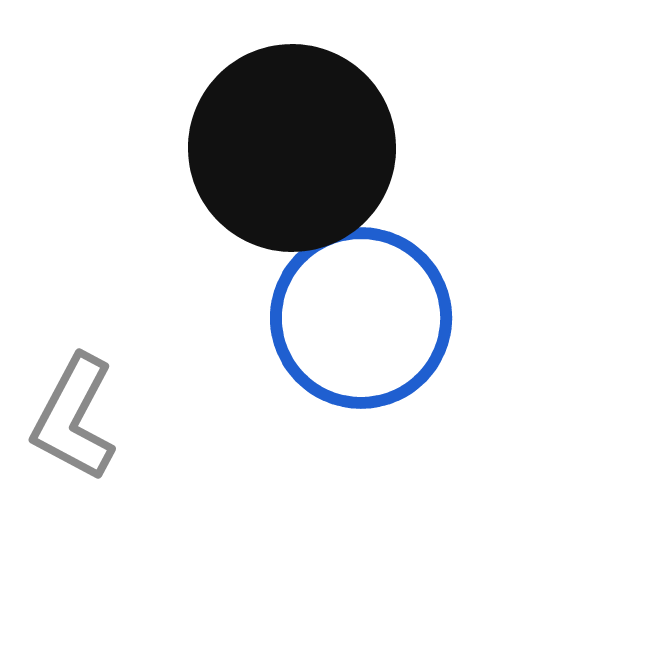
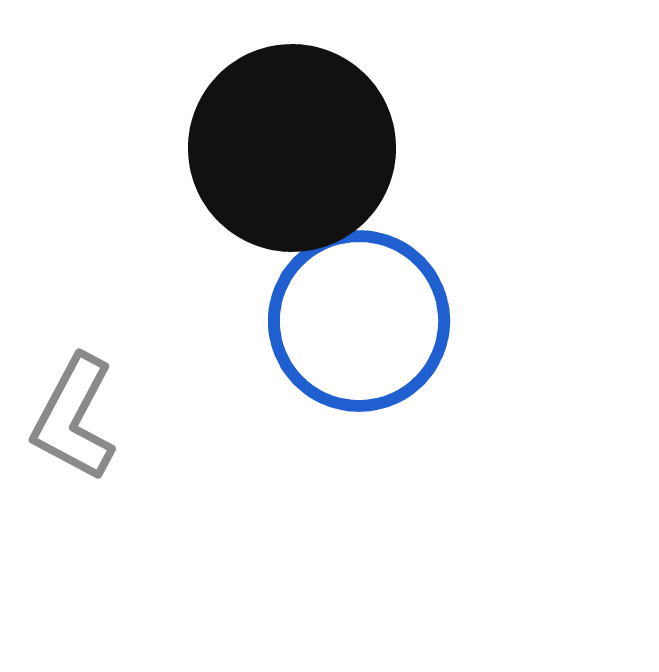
blue circle: moved 2 px left, 3 px down
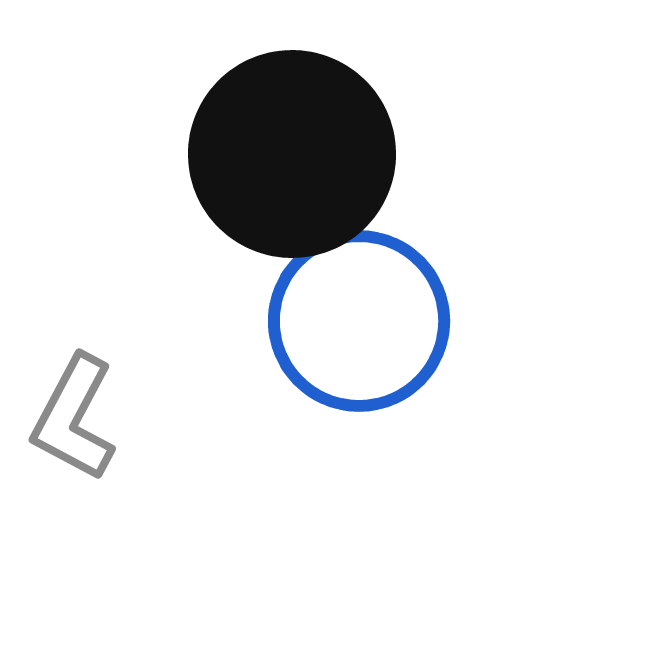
black circle: moved 6 px down
